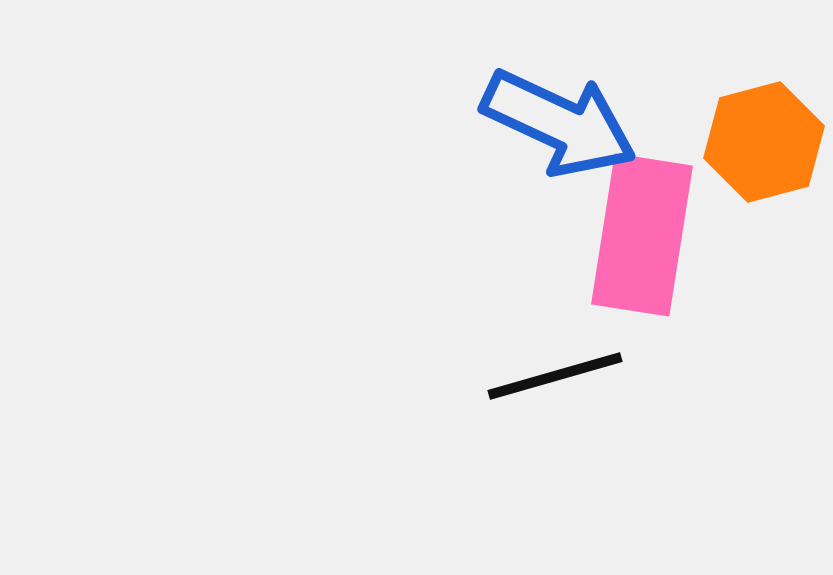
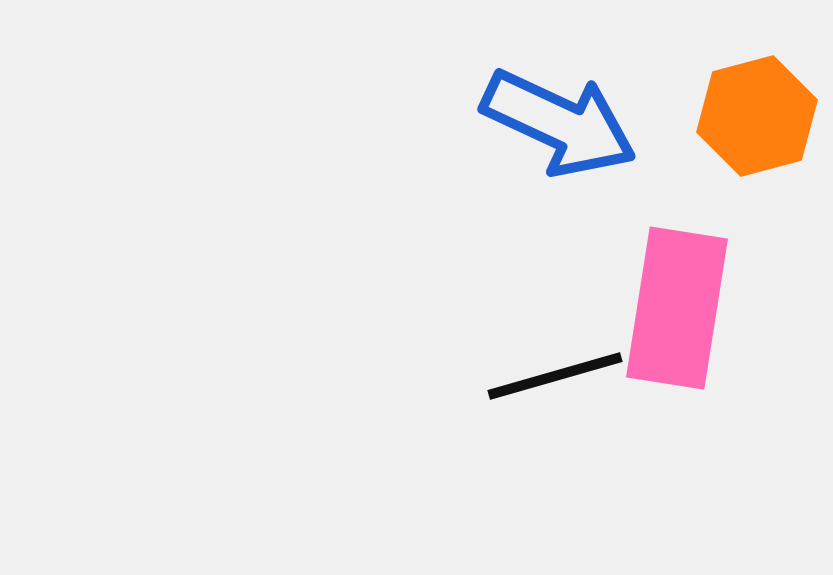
orange hexagon: moved 7 px left, 26 px up
pink rectangle: moved 35 px right, 73 px down
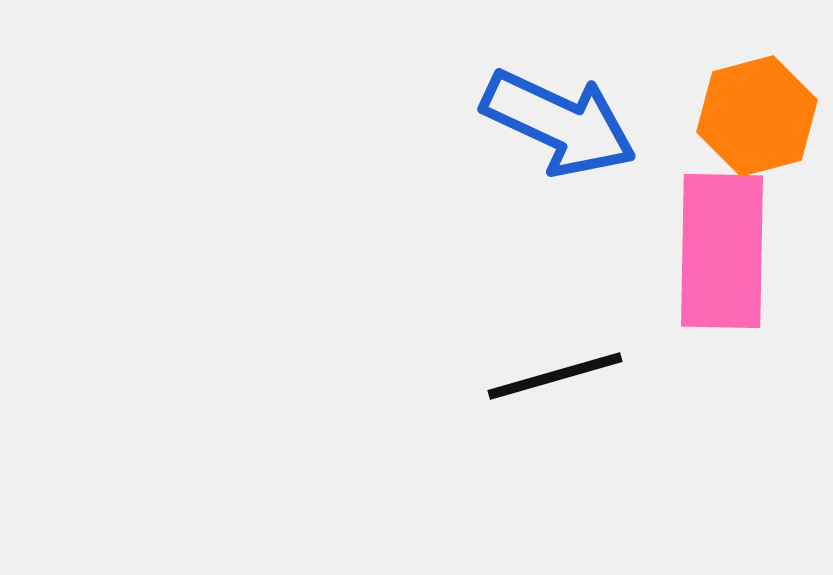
pink rectangle: moved 45 px right, 57 px up; rotated 8 degrees counterclockwise
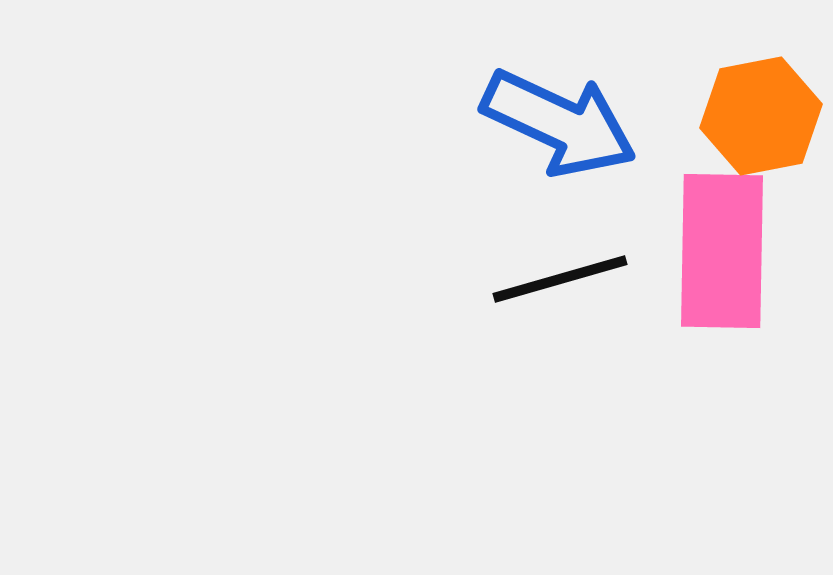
orange hexagon: moved 4 px right; rotated 4 degrees clockwise
black line: moved 5 px right, 97 px up
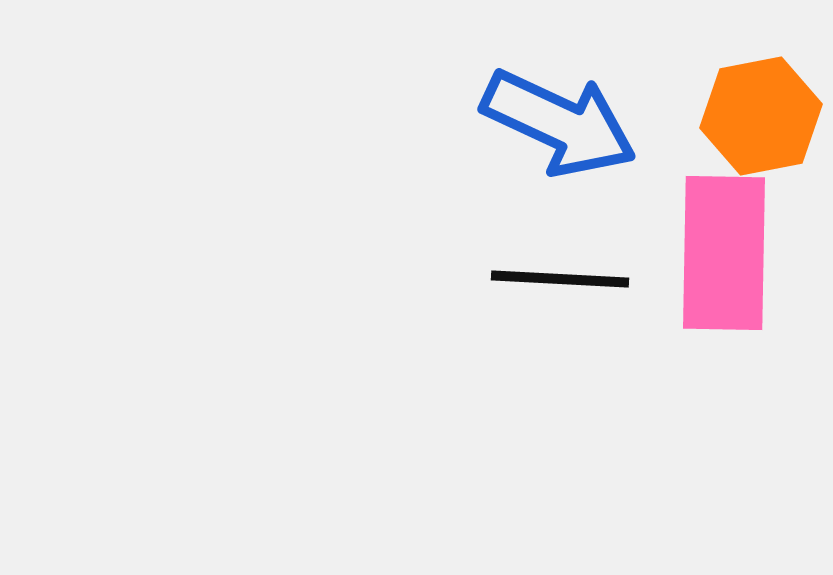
pink rectangle: moved 2 px right, 2 px down
black line: rotated 19 degrees clockwise
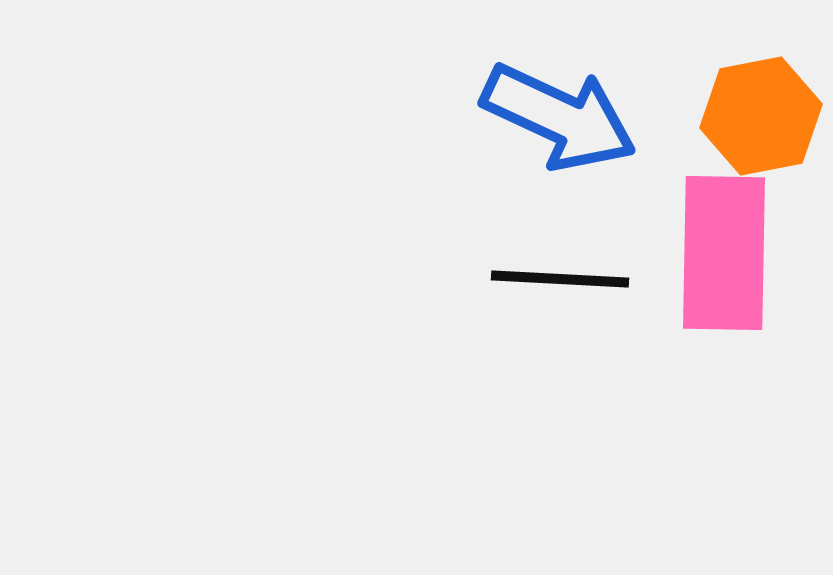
blue arrow: moved 6 px up
